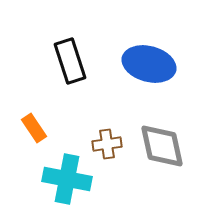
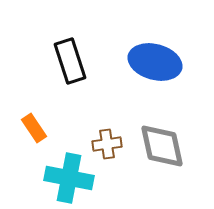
blue ellipse: moved 6 px right, 2 px up
cyan cross: moved 2 px right, 1 px up
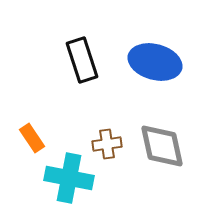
black rectangle: moved 12 px right, 1 px up
orange rectangle: moved 2 px left, 10 px down
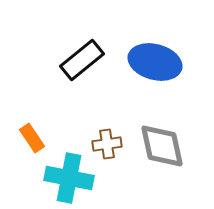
black rectangle: rotated 69 degrees clockwise
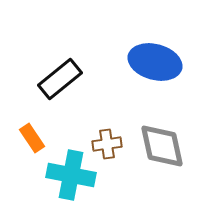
black rectangle: moved 22 px left, 19 px down
cyan cross: moved 2 px right, 3 px up
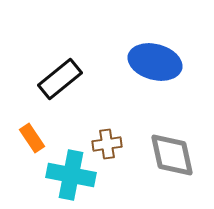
gray diamond: moved 10 px right, 9 px down
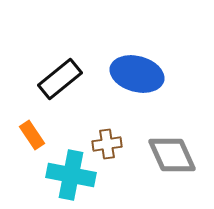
blue ellipse: moved 18 px left, 12 px down
orange rectangle: moved 3 px up
gray diamond: rotated 12 degrees counterclockwise
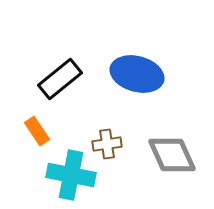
orange rectangle: moved 5 px right, 4 px up
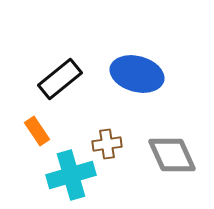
cyan cross: rotated 27 degrees counterclockwise
